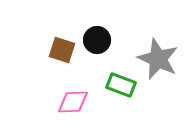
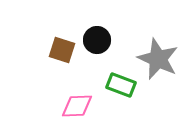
pink diamond: moved 4 px right, 4 px down
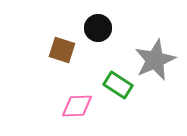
black circle: moved 1 px right, 12 px up
gray star: moved 3 px left, 1 px down; rotated 24 degrees clockwise
green rectangle: moved 3 px left; rotated 12 degrees clockwise
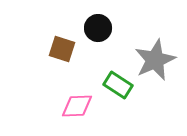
brown square: moved 1 px up
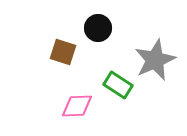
brown square: moved 1 px right, 3 px down
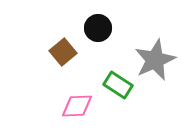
brown square: rotated 32 degrees clockwise
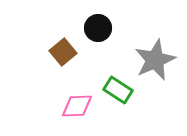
green rectangle: moved 5 px down
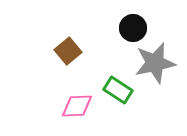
black circle: moved 35 px right
brown square: moved 5 px right, 1 px up
gray star: moved 3 px down; rotated 12 degrees clockwise
